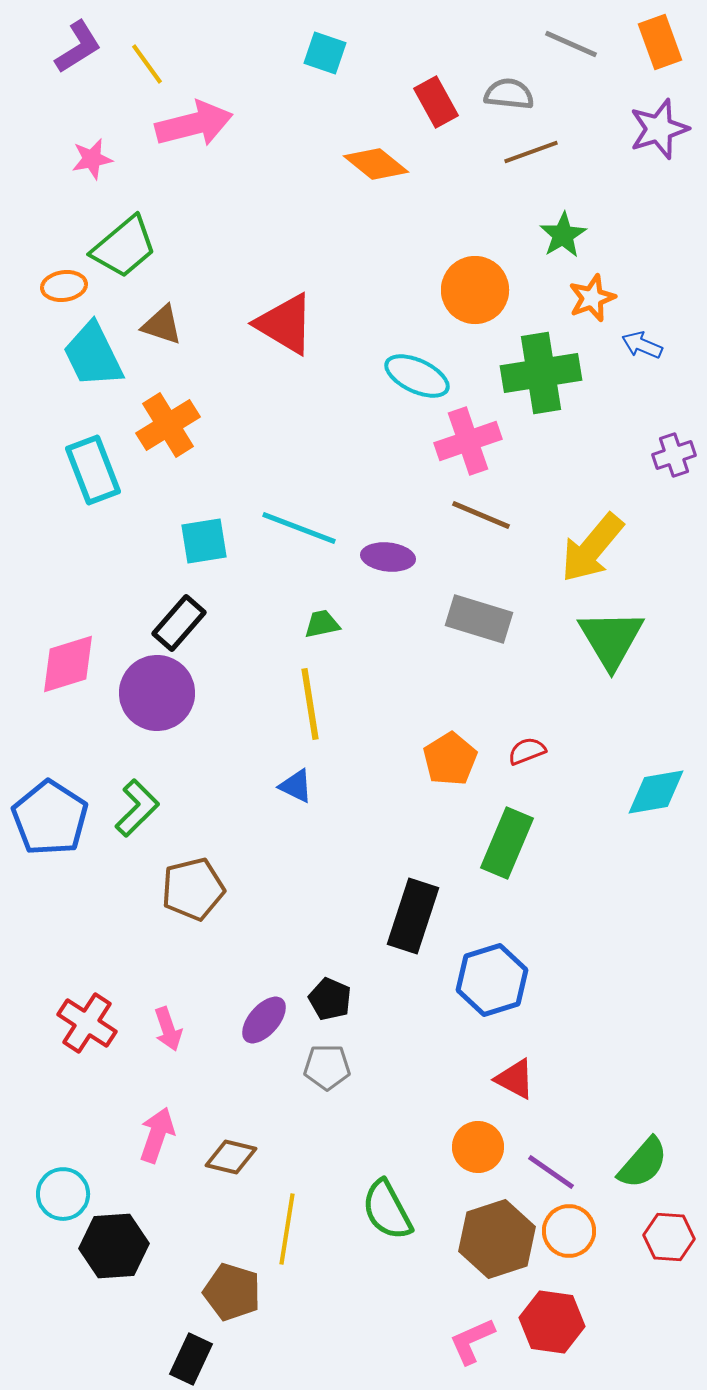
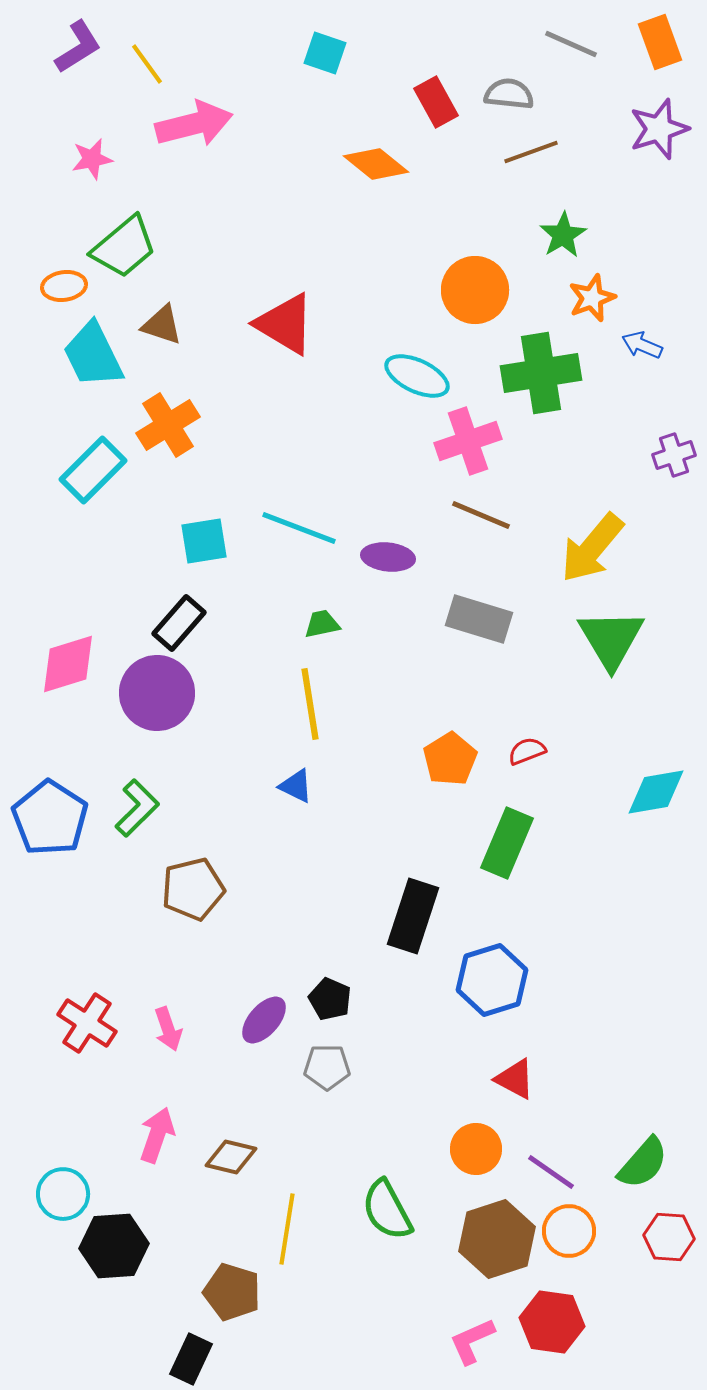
cyan rectangle at (93, 470): rotated 66 degrees clockwise
orange circle at (478, 1147): moved 2 px left, 2 px down
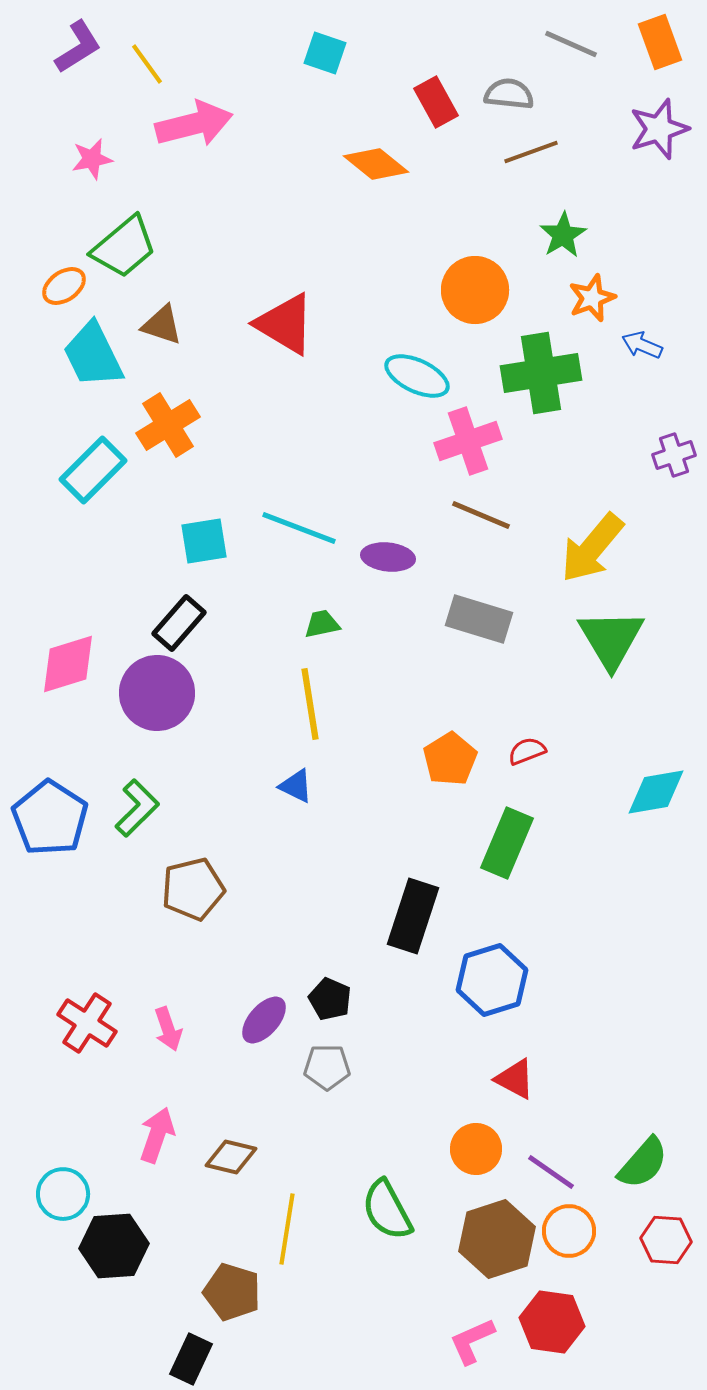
orange ellipse at (64, 286): rotated 27 degrees counterclockwise
red hexagon at (669, 1237): moved 3 px left, 3 px down
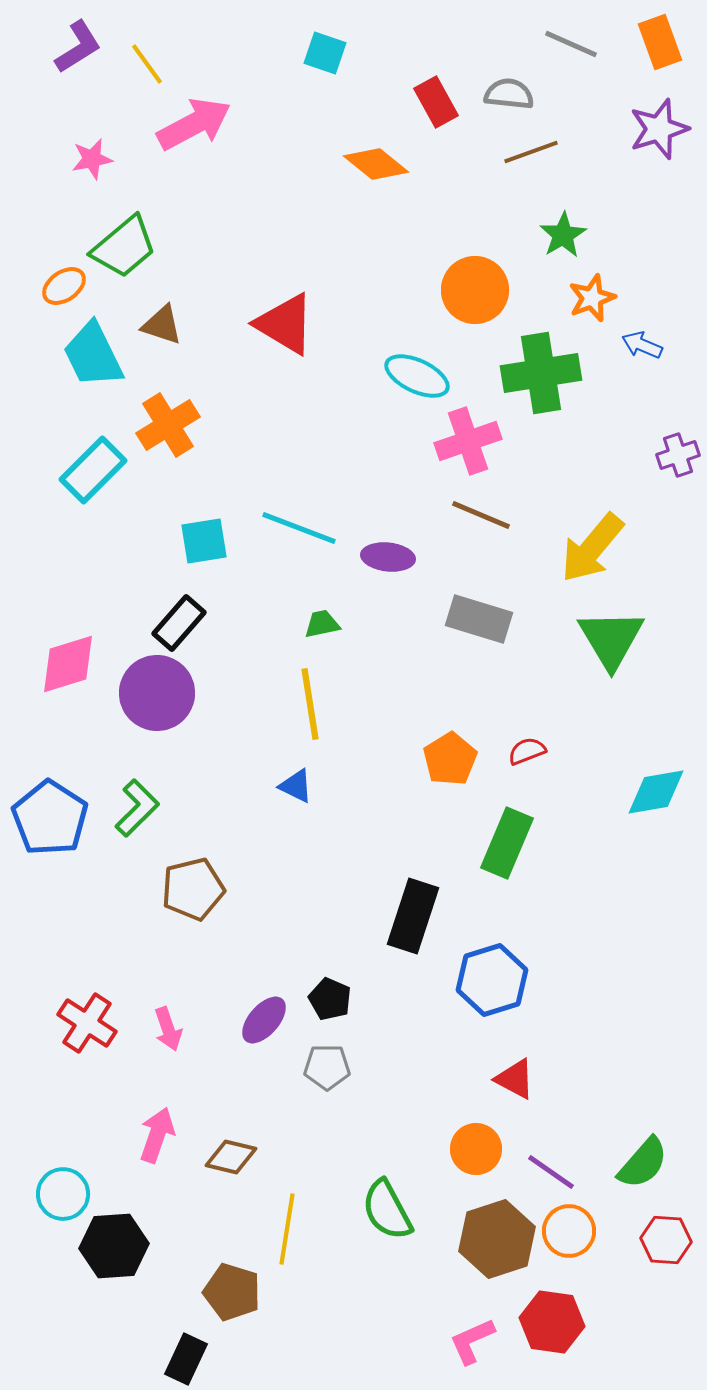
pink arrow at (194, 124): rotated 14 degrees counterclockwise
purple cross at (674, 455): moved 4 px right
black rectangle at (191, 1359): moved 5 px left
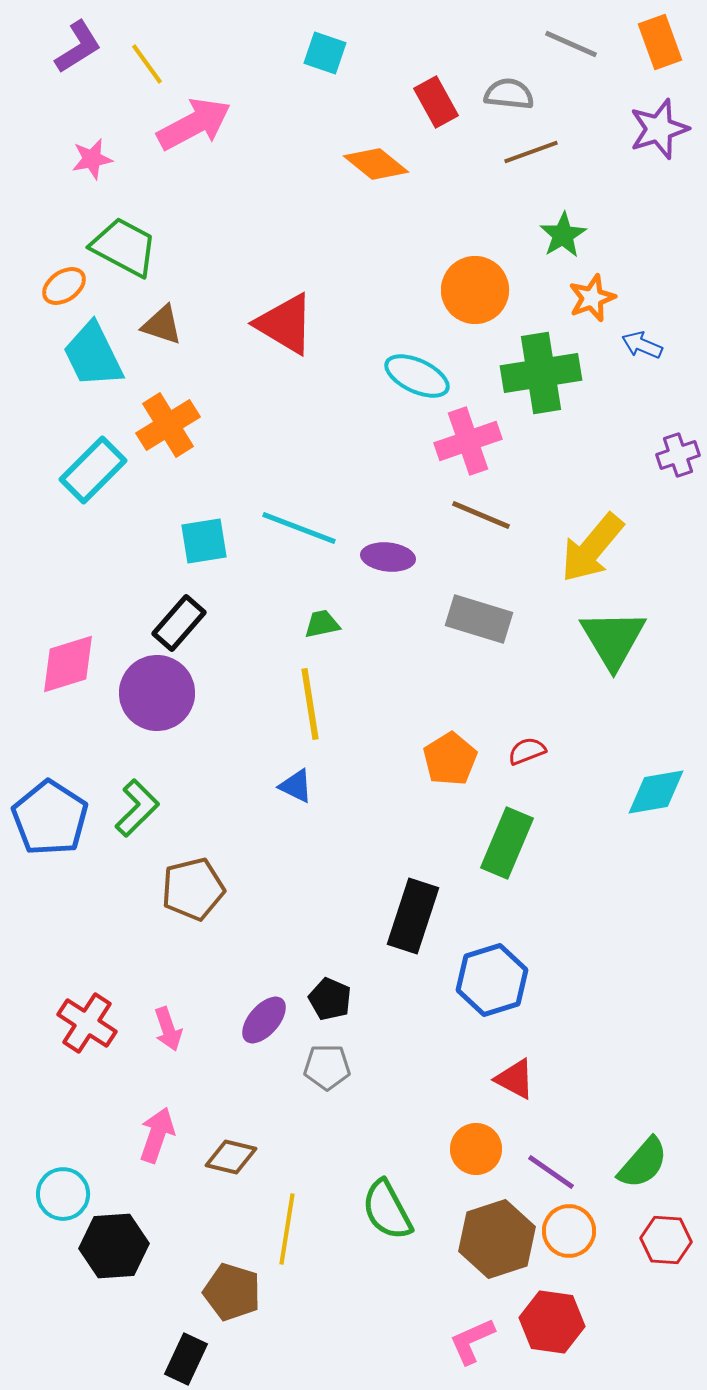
green trapezoid at (124, 247): rotated 112 degrees counterclockwise
green triangle at (611, 639): moved 2 px right
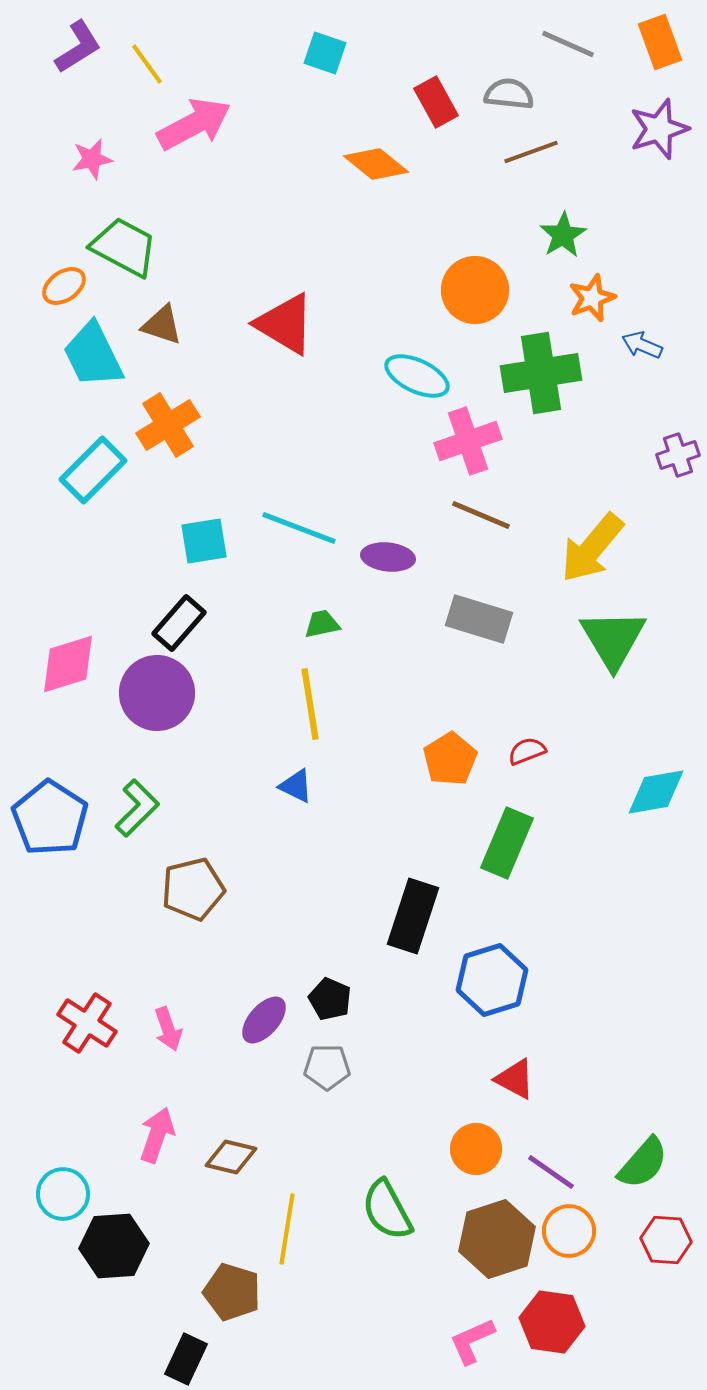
gray line at (571, 44): moved 3 px left
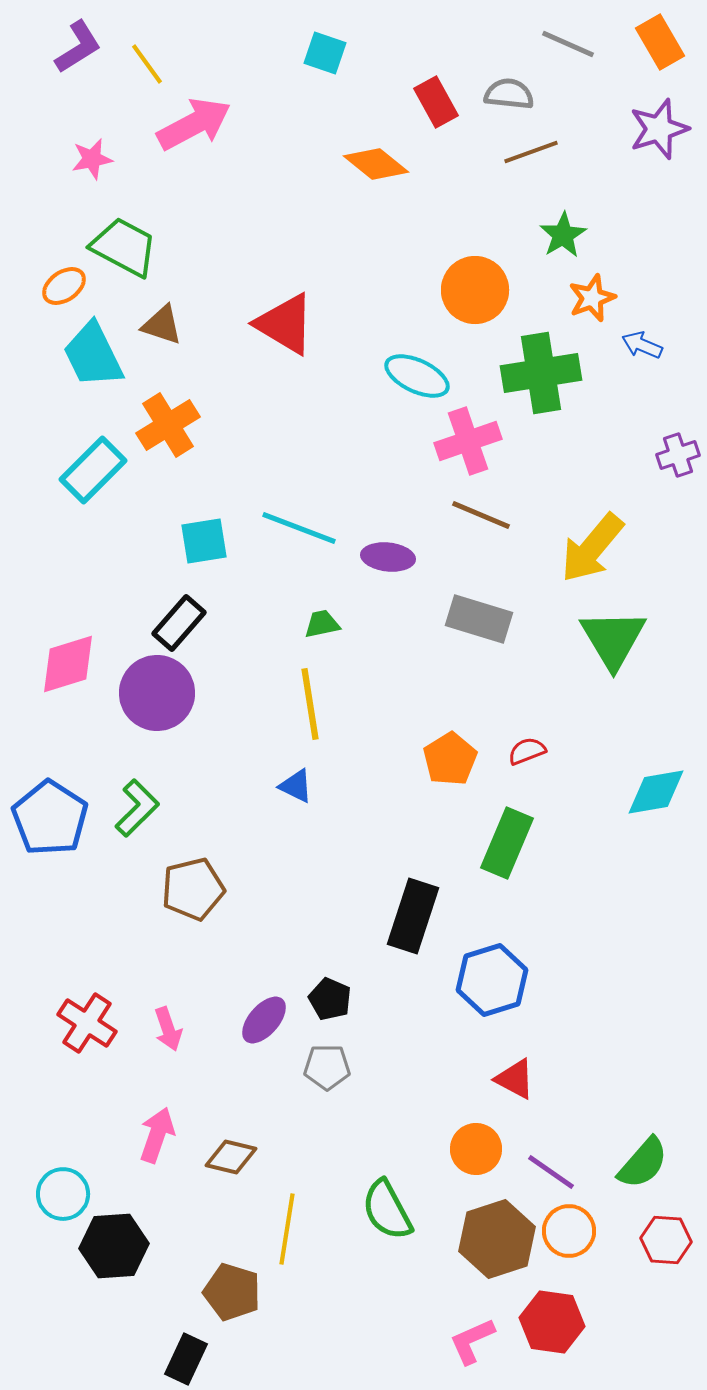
orange rectangle at (660, 42): rotated 10 degrees counterclockwise
